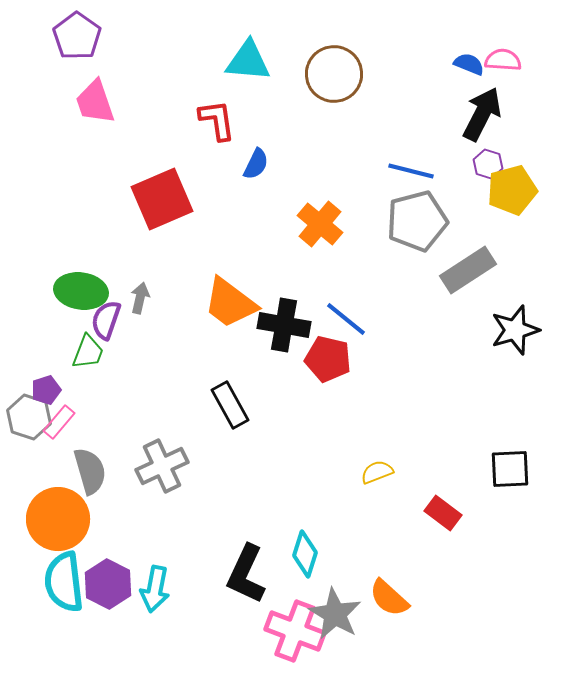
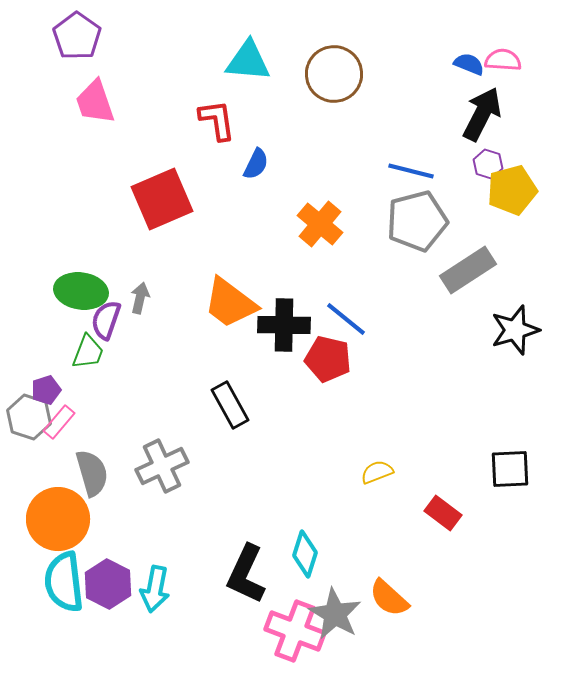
black cross at (284, 325): rotated 9 degrees counterclockwise
gray semicircle at (90, 471): moved 2 px right, 2 px down
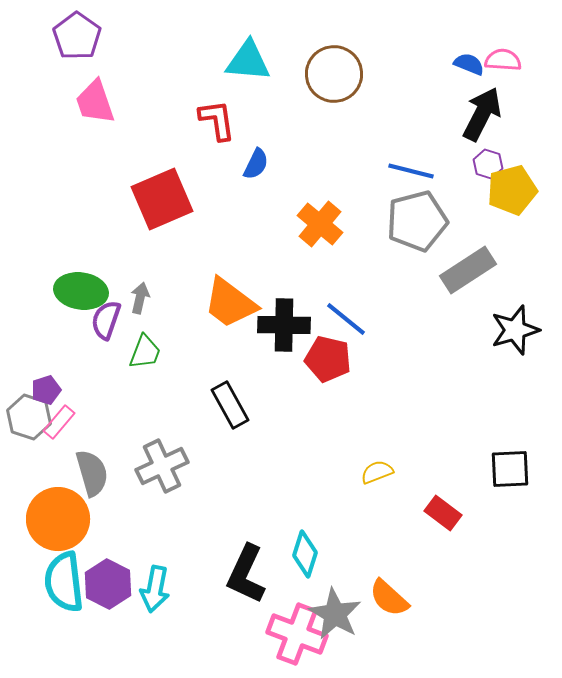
green trapezoid at (88, 352): moved 57 px right
pink cross at (295, 631): moved 2 px right, 3 px down
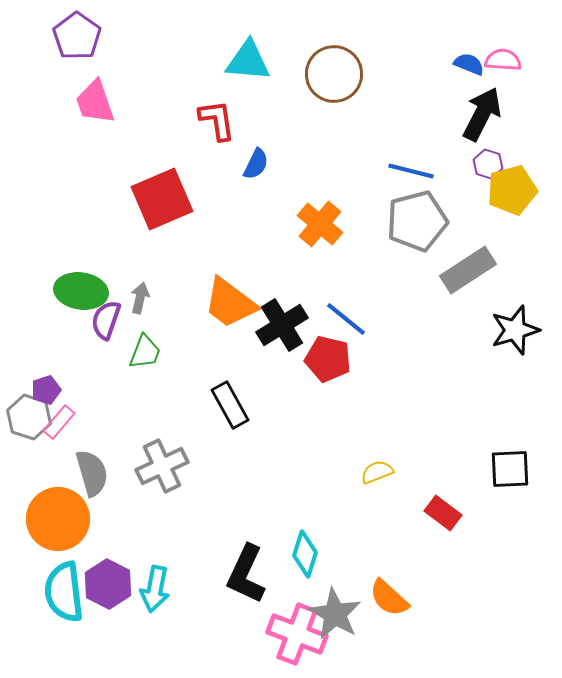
black cross at (284, 325): moved 2 px left; rotated 33 degrees counterclockwise
cyan semicircle at (64, 582): moved 10 px down
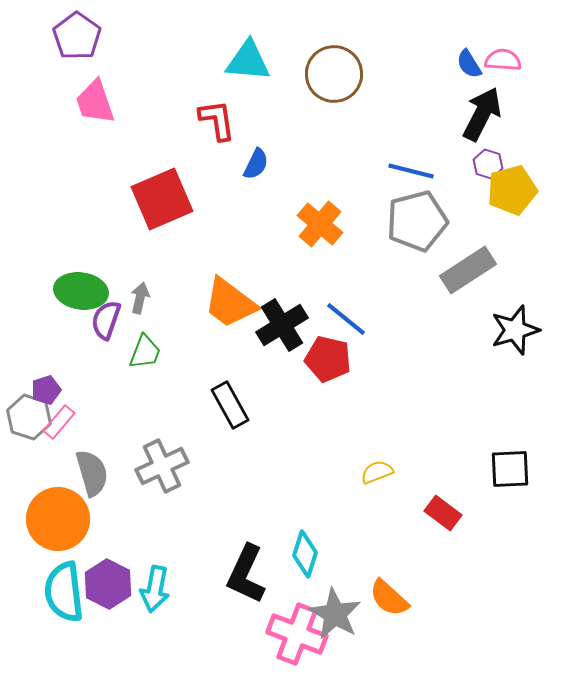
blue semicircle at (469, 64): rotated 144 degrees counterclockwise
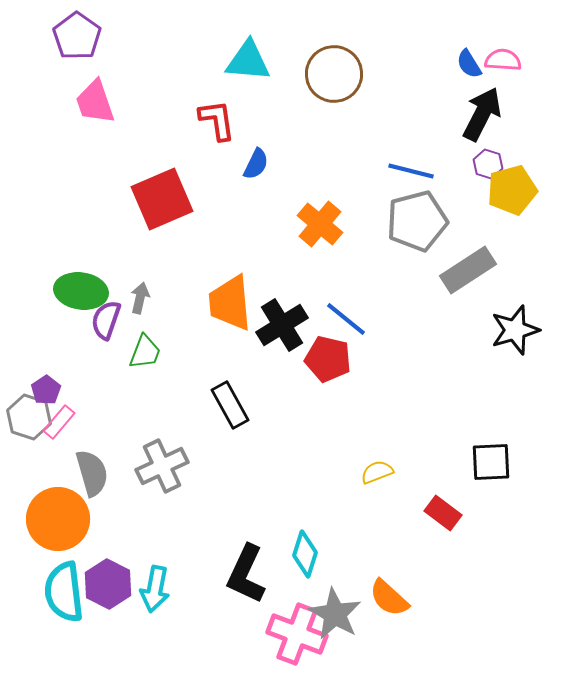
orange trapezoid at (230, 303): rotated 48 degrees clockwise
purple pentagon at (46, 390): rotated 16 degrees counterclockwise
black square at (510, 469): moved 19 px left, 7 px up
